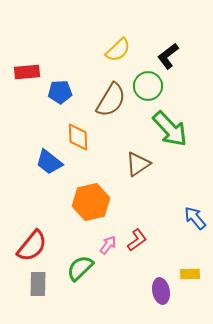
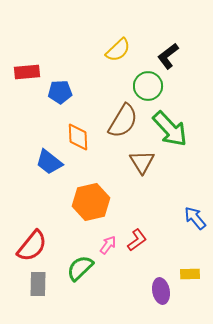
brown semicircle: moved 12 px right, 21 px down
brown triangle: moved 4 px right, 2 px up; rotated 28 degrees counterclockwise
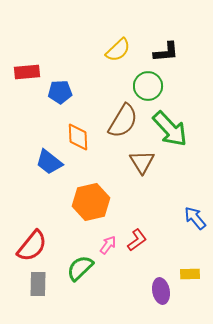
black L-shape: moved 2 px left, 4 px up; rotated 148 degrees counterclockwise
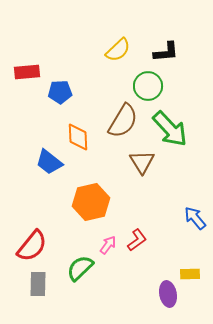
purple ellipse: moved 7 px right, 3 px down
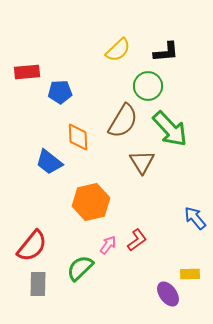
purple ellipse: rotated 25 degrees counterclockwise
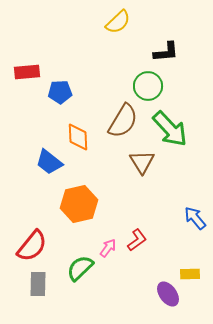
yellow semicircle: moved 28 px up
orange hexagon: moved 12 px left, 2 px down
pink arrow: moved 3 px down
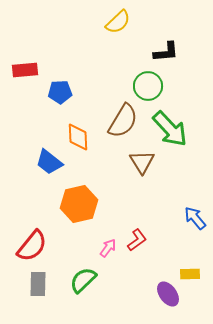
red rectangle: moved 2 px left, 2 px up
green semicircle: moved 3 px right, 12 px down
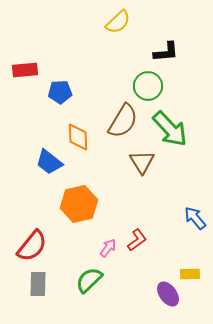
green semicircle: moved 6 px right
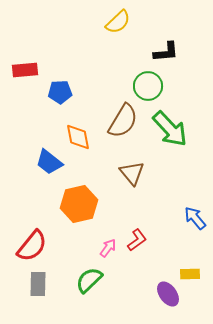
orange diamond: rotated 8 degrees counterclockwise
brown triangle: moved 10 px left, 11 px down; rotated 8 degrees counterclockwise
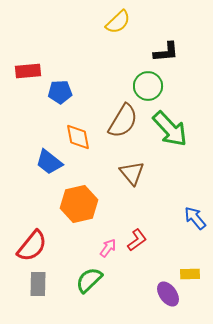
red rectangle: moved 3 px right, 1 px down
